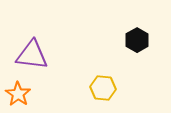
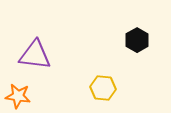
purple triangle: moved 3 px right
orange star: moved 2 px down; rotated 25 degrees counterclockwise
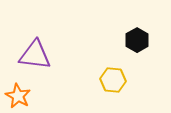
yellow hexagon: moved 10 px right, 8 px up
orange star: rotated 20 degrees clockwise
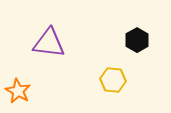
purple triangle: moved 14 px right, 12 px up
orange star: moved 5 px up
